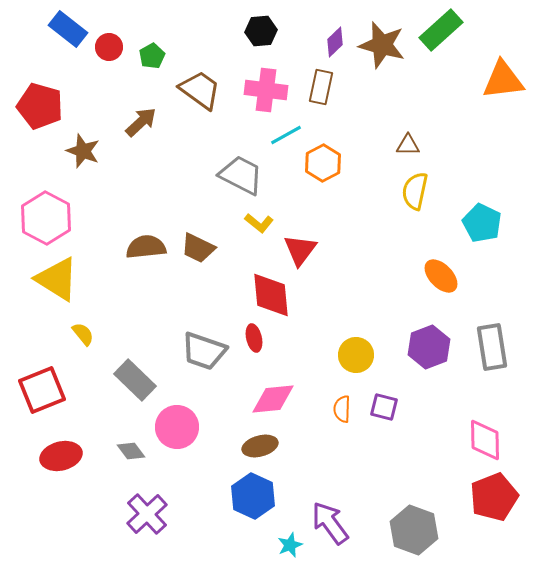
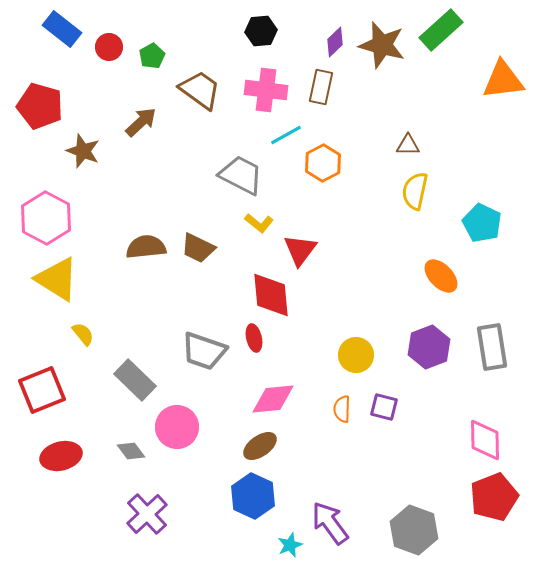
blue rectangle at (68, 29): moved 6 px left
brown ellipse at (260, 446): rotated 20 degrees counterclockwise
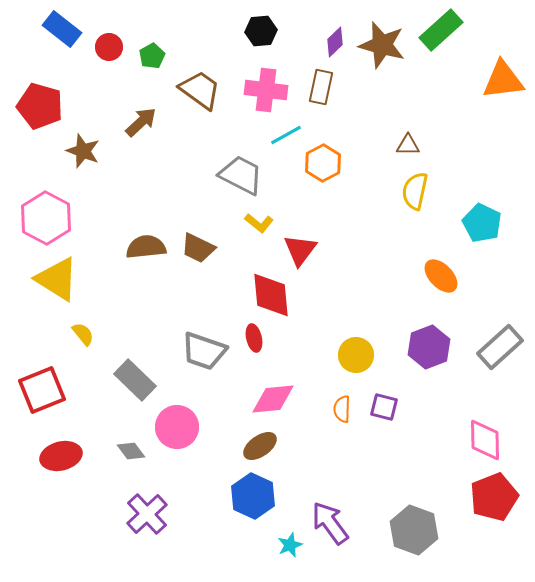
gray rectangle at (492, 347): moved 8 px right; rotated 57 degrees clockwise
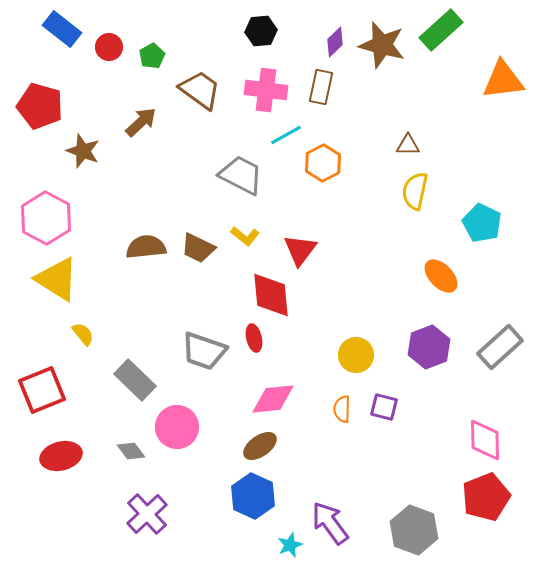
yellow L-shape at (259, 223): moved 14 px left, 13 px down
red pentagon at (494, 497): moved 8 px left
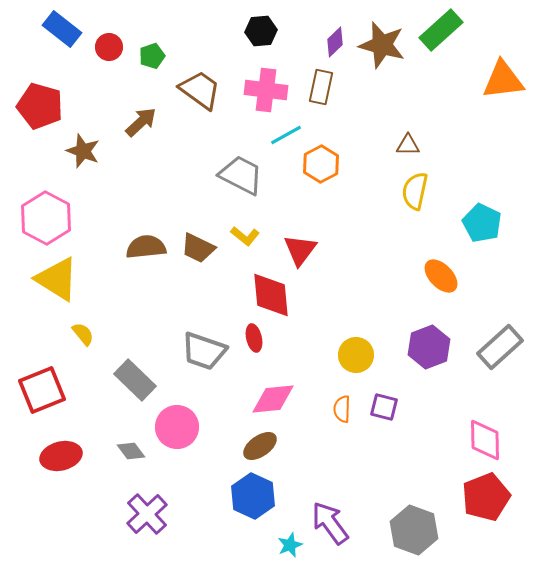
green pentagon at (152, 56): rotated 10 degrees clockwise
orange hexagon at (323, 163): moved 2 px left, 1 px down
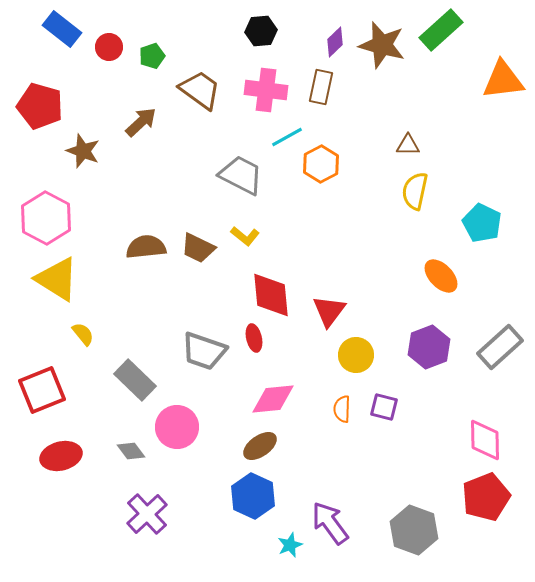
cyan line at (286, 135): moved 1 px right, 2 px down
red triangle at (300, 250): moved 29 px right, 61 px down
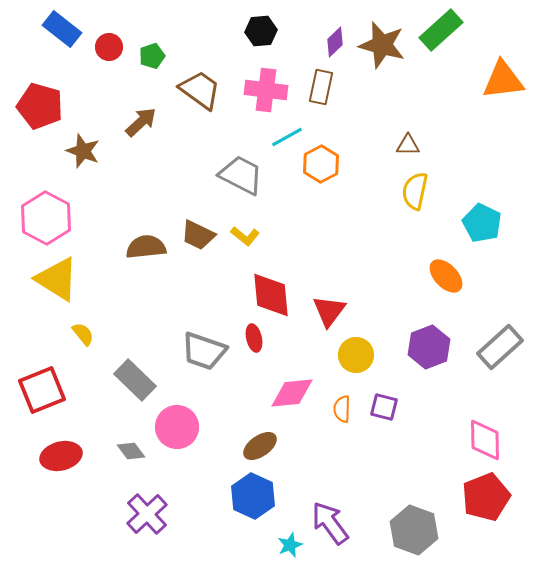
brown trapezoid at (198, 248): moved 13 px up
orange ellipse at (441, 276): moved 5 px right
pink diamond at (273, 399): moved 19 px right, 6 px up
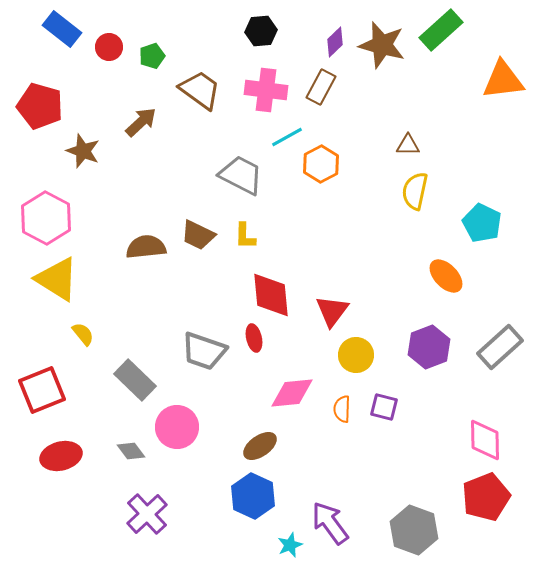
brown rectangle at (321, 87): rotated 16 degrees clockwise
yellow L-shape at (245, 236): rotated 52 degrees clockwise
red triangle at (329, 311): moved 3 px right
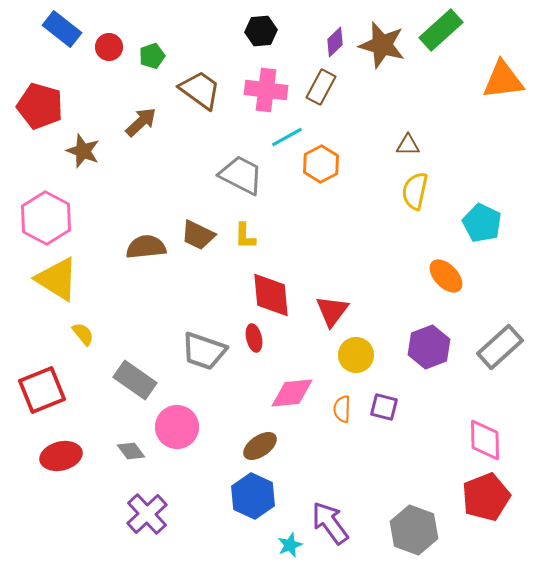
gray rectangle at (135, 380): rotated 9 degrees counterclockwise
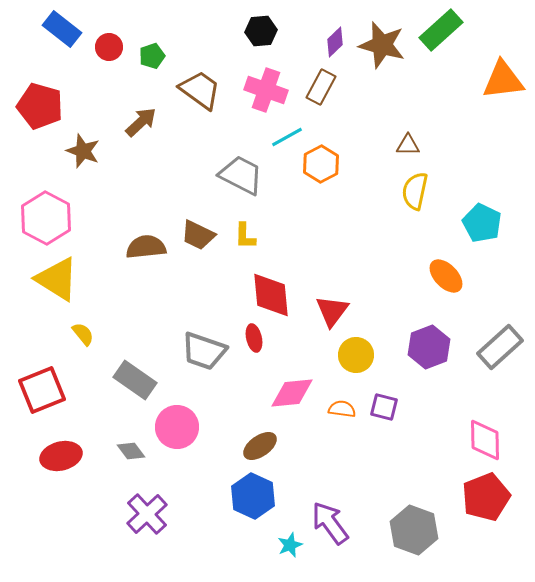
pink cross at (266, 90): rotated 12 degrees clockwise
orange semicircle at (342, 409): rotated 96 degrees clockwise
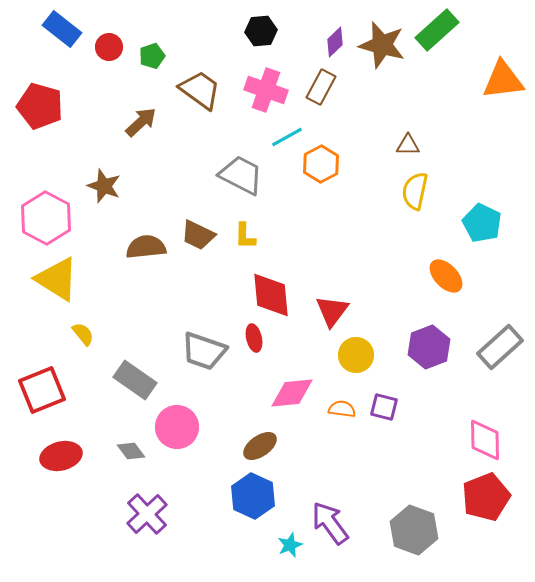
green rectangle at (441, 30): moved 4 px left
brown star at (83, 151): moved 21 px right, 35 px down
